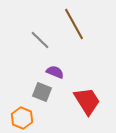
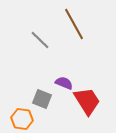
purple semicircle: moved 9 px right, 11 px down
gray square: moved 7 px down
orange hexagon: moved 1 px down; rotated 15 degrees counterclockwise
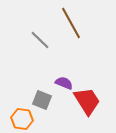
brown line: moved 3 px left, 1 px up
gray square: moved 1 px down
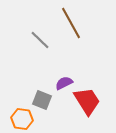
purple semicircle: rotated 48 degrees counterclockwise
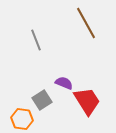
brown line: moved 15 px right
gray line: moved 4 px left; rotated 25 degrees clockwise
purple semicircle: rotated 48 degrees clockwise
gray square: rotated 36 degrees clockwise
